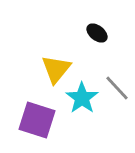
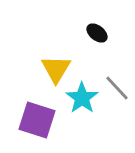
yellow triangle: rotated 8 degrees counterclockwise
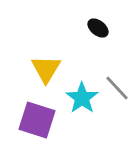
black ellipse: moved 1 px right, 5 px up
yellow triangle: moved 10 px left
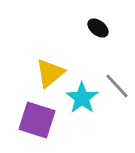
yellow triangle: moved 4 px right, 4 px down; rotated 20 degrees clockwise
gray line: moved 2 px up
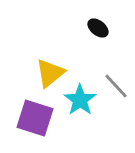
gray line: moved 1 px left
cyan star: moved 2 px left, 2 px down
purple square: moved 2 px left, 2 px up
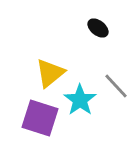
purple square: moved 5 px right
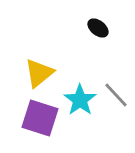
yellow triangle: moved 11 px left
gray line: moved 9 px down
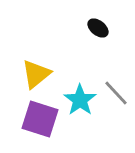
yellow triangle: moved 3 px left, 1 px down
gray line: moved 2 px up
purple square: moved 1 px down
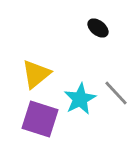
cyan star: moved 1 px up; rotated 8 degrees clockwise
